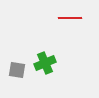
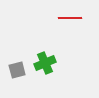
gray square: rotated 24 degrees counterclockwise
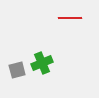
green cross: moved 3 px left
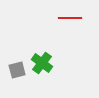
green cross: rotated 30 degrees counterclockwise
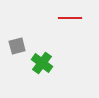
gray square: moved 24 px up
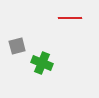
green cross: rotated 15 degrees counterclockwise
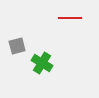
green cross: rotated 10 degrees clockwise
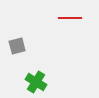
green cross: moved 6 px left, 19 px down
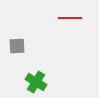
gray square: rotated 12 degrees clockwise
